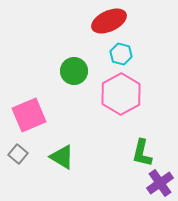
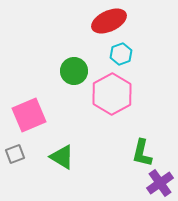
cyan hexagon: rotated 25 degrees clockwise
pink hexagon: moved 9 px left
gray square: moved 3 px left; rotated 30 degrees clockwise
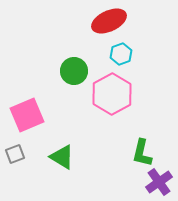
pink square: moved 2 px left
purple cross: moved 1 px left, 1 px up
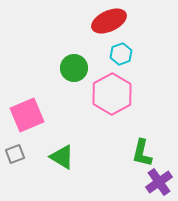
green circle: moved 3 px up
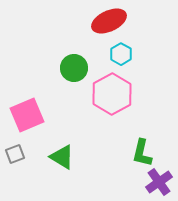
cyan hexagon: rotated 10 degrees counterclockwise
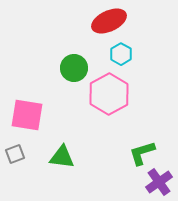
pink hexagon: moved 3 px left
pink square: rotated 32 degrees clockwise
green L-shape: rotated 60 degrees clockwise
green triangle: rotated 24 degrees counterclockwise
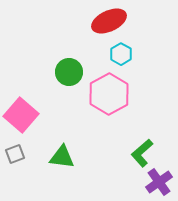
green circle: moved 5 px left, 4 px down
pink square: moved 6 px left; rotated 32 degrees clockwise
green L-shape: rotated 24 degrees counterclockwise
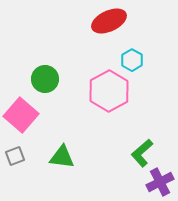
cyan hexagon: moved 11 px right, 6 px down
green circle: moved 24 px left, 7 px down
pink hexagon: moved 3 px up
gray square: moved 2 px down
purple cross: moved 1 px right; rotated 8 degrees clockwise
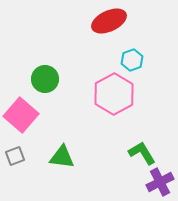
cyan hexagon: rotated 10 degrees clockwise
pink hexagon: moved 5 px right, 3 px down
green L-shape: rotated 100 degrees clockwise
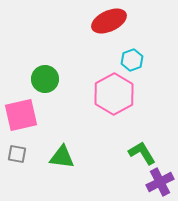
pink square: rotated 36 degrees clockwise
gray square: moved 2 px right, 2 px up; rotated 30 degrees clockwise
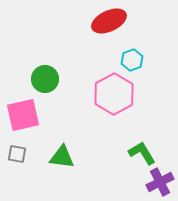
pink square: moved 2 px right
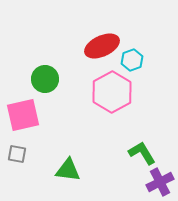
red ellipse: moved 7 px left, 25 px down
pink hexagon: moved 2 px left, 2 px up
green triangle: moved 6 px right, 13 px down
